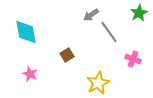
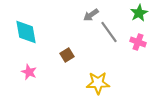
pink cross: moved 5 px right, 17 px up
pink star: moved 1 px left, 2 px up
yellow star: rotated 25 degrees clockwise
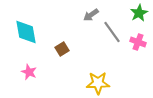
gray line: moved 3 px right
brown square: moved 5 px left, 6 px up
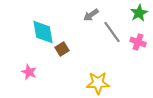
cyan diamond: moved 17 px right
